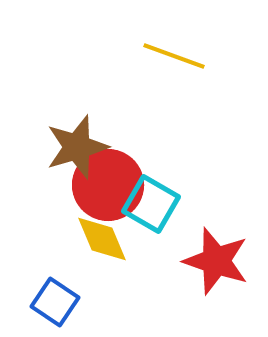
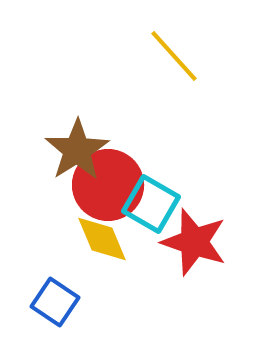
yellow line: rotated 28 degrees clockwise
brown star: moved 3 px down; rotated 16 degrees counterclockwise
red star: moved 22 px left, 19 px up
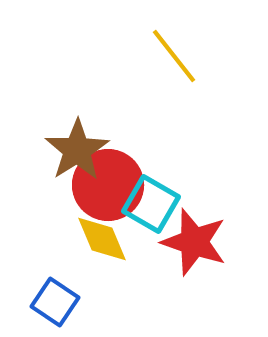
yellow line: rotated 4 degrees clockwise
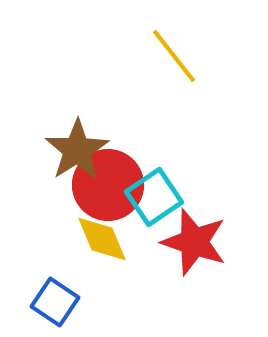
cyan square: moved 3 px right, 7 px up; rotated 26 degrees clockwise
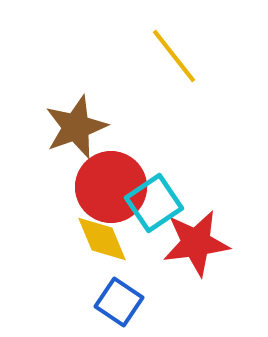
brown star: moved 1 px left, 23 px up; rotated 12 degrees clockwise
red circle: moved 3 px right, 2 px down
cyan square: moved 6 px down
red star: moved 2 px right, 1 px down; rotated 26 degrees counterclockwise
blue square: moved 64 px right
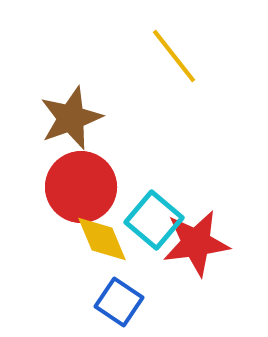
brown star: moved 5 px left, 9 px up
red circle: moved 30 px left
cyan square: moved 17 px down; rotated 16 degrees counterclockwise
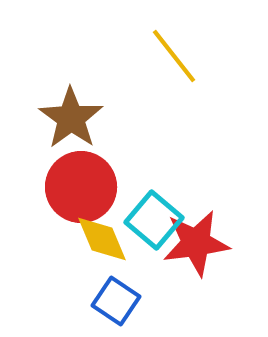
brown star: rotated 16 degrees counterclockwise
blue square: moved 3 px left, 1 px up
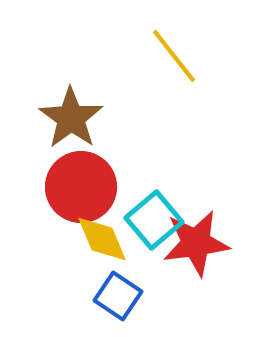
cyan square: rotated 10 degrees clockwise
blue square: moved 2 px right, 5 px up
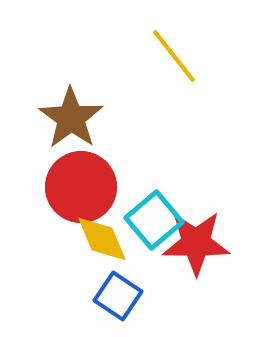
red star: rotated 8 degrees clockwise
